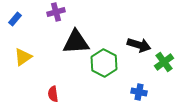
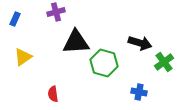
blue rectangle: rotated 16 degrees counterclockwise
black arrow: moved 1 px right, 2 px up
green hexagon: rotated 12 degrees counterclockwise
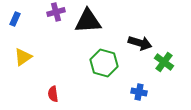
black triangle: moved 12 px right, 21 px up
green cross: rotated 18 degrees counterclockwise
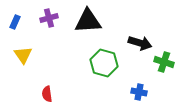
purple cross: moved 7 px left, 6 px down
blue rectangle: moved 3 px down
yellow triangle: moved 2 px up; rotated 30 degrees counterclockwise
green cross: rotated 18 degrees counterclockwise
red semicircle: moved 6 px left
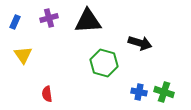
green cross: moved 30 px down
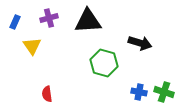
yellow triangle: moved 9 px right, 9 px up
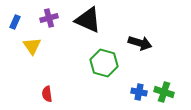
black triangle: moved 1 px up; rotated 28 degrees clockwise
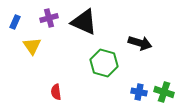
black triangle: moved 4 px left, 2 px down
red semicircle: moved 9 px right, 2 px up
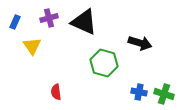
green cross: moved 2 px down
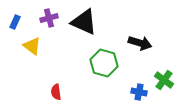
yellow triangle: rotated 18 degrees counterclockwise
green cross: moved 14 px up; rotated 18 degrees clockwise
